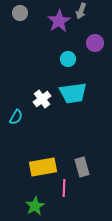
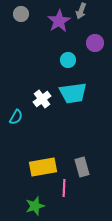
gray circle: moved 1 px right, 1 px down
cyan circle: moved 1 px down
green star: rotated 12 degrees clockwise
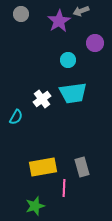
gray arrow: rotated 49 degrees clockwise
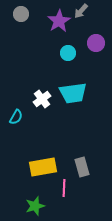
gray arrow: rotated 28 degrees counterclockwise
purple circle: moved 1 px right
cyan circle: moved 7 px up
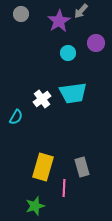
yellow rectangle: rotated 64 degrees counterclockwise
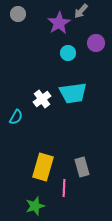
gray circle: moved 3 px left
purple star: moved 2 px down
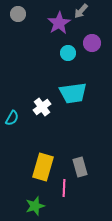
purple circle: moved 4 px left
white cross: moved 8 px down
cyan semicircle: moved 4 px left, 1 px down
gray rectangle: moved 2 px left
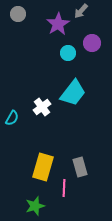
purple star: moved 1 px left, 1 px down
cyan trapezoid: rotated 44 degrees counterclockwise
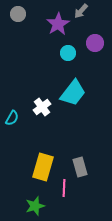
purple circle: moved 3 px right
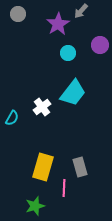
purple circle: moved 5 px right, 2 px down
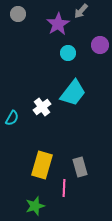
yellow rectangle: moved 1 px left, 2 px up
